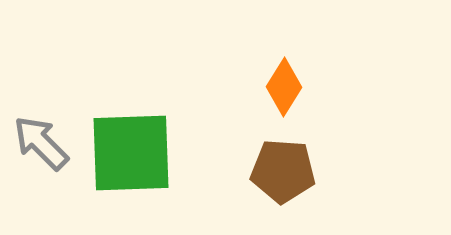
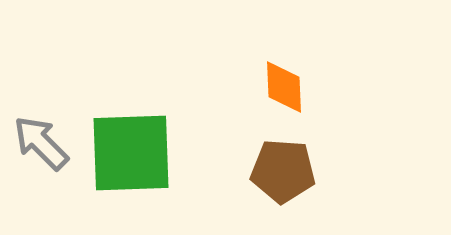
orange diamond: rotated 34 degrees counterclockwise
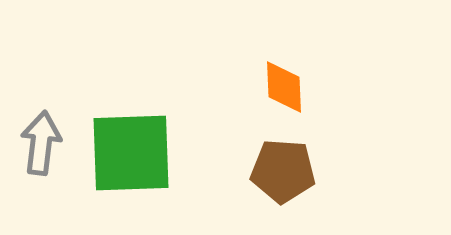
gray arrow: rotated 52 degrees clockwise
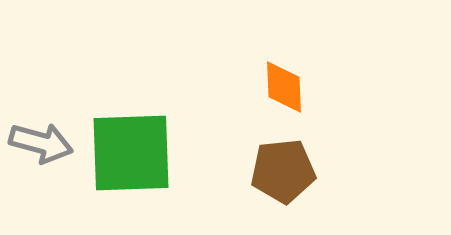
gray arrow: rotated 98 degrees clockwise
brown pentagon: rotated 10 degrees counterclockwise
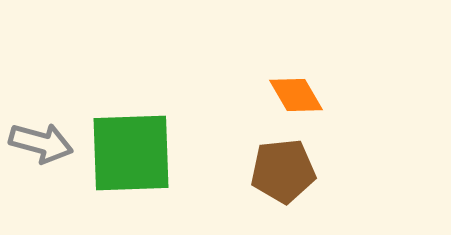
orange diamond: moved 12 px right, 8 px down; rotated 28 degrees counterclockwise
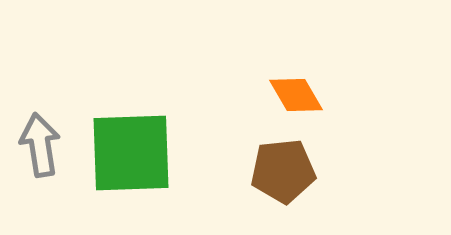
gray arrow: moved 1 px left, 2 px down; rotated 114 degrees counterclockwise
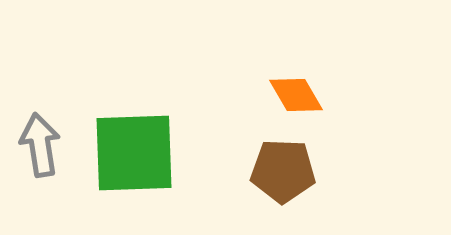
green square: moved 3 px right
brown pentagon: rotated 8 degrees clockwise
